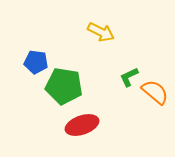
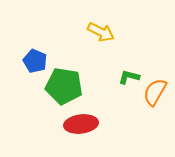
blue pentagon: moved 1 px left, 1 px up; rotated 15 degrees clockwise
green L-shape: rotated 40 degrees clockwise
orange semicircle: rotated 100 degrees counterclockwise
red ellipse: moved 1 px left, 1 px up; rotated 12 degrees clockwise
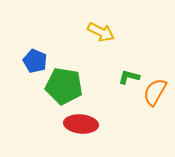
red ellipse: rotated 12 degrees clockwise
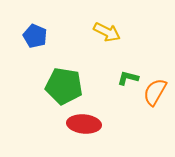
yellow arrow: moved 6 px right
blue pentagon: moved 25 px up
green L-shape: moved 1 px left, 1 px down
red ellipse: moved 3 px right
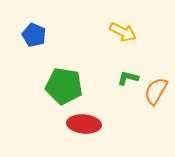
yellow arrow: moved 16 px right
blue pentagon: moved 1 px left, 1 px up
orange semicircle: moved 1 px right, 1 px up
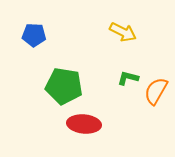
blue pentagon: rotated 20 degrees counterclockwise
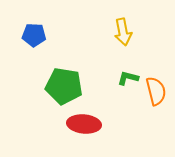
yellow arrow: rotated 52 degrees clockwise
orange semicircle: rotated 136 degrees clockwise
